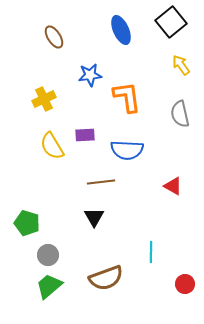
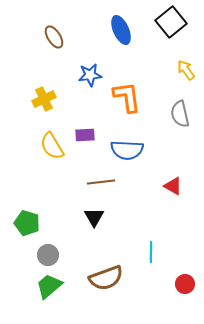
yellow arrow: moved 5 px right, 5 px down
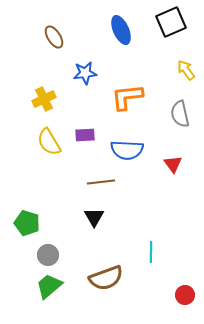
black square: rotated 16 degrees clockwise
blue star: moved 5 px left, 2 px up
orange L-shape: rotated 88 degrees counterclockwise
yellow semicircle: moved 3 px left, 4 px up
red triangle: moved 22 px up; rotated 24 degrees clockwise
red circle: moved 11 px down
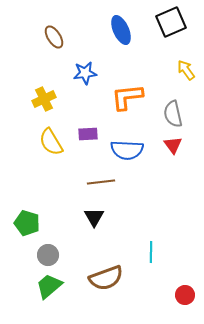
gray semicircle: moved 7 px left
purple rectangle: moved 3 px right, 1 px up
yellow semicircle: moved 2 px right
red triangle: moved 19 px up
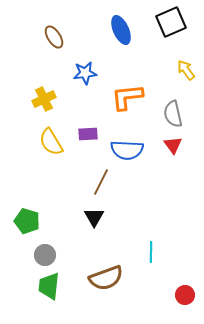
brown line: rotated 56 degrees counterclockwise
green pentagon: moved 2 px up
gray circle: moved 3 px left
green trapezoid: rotated 44 degrees counterclockwise
